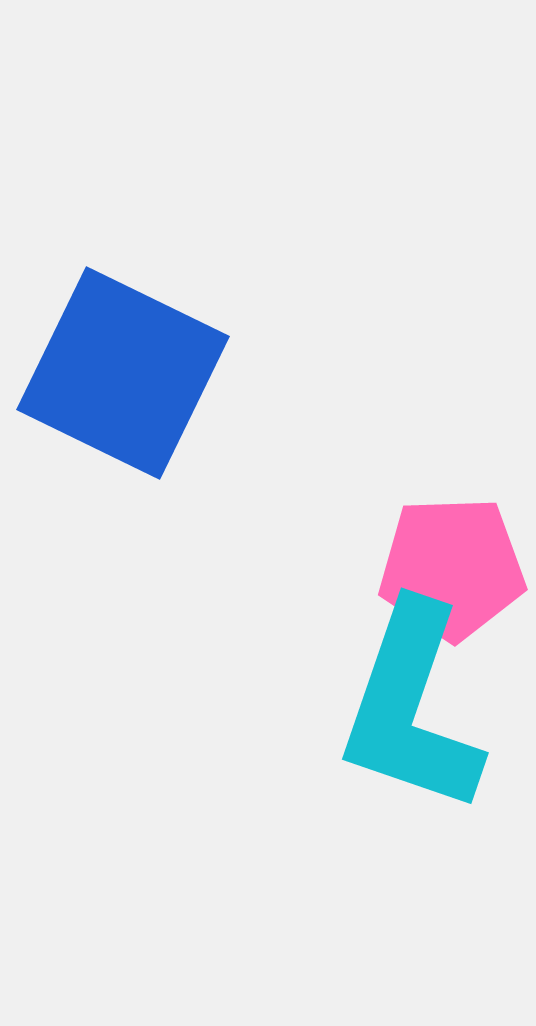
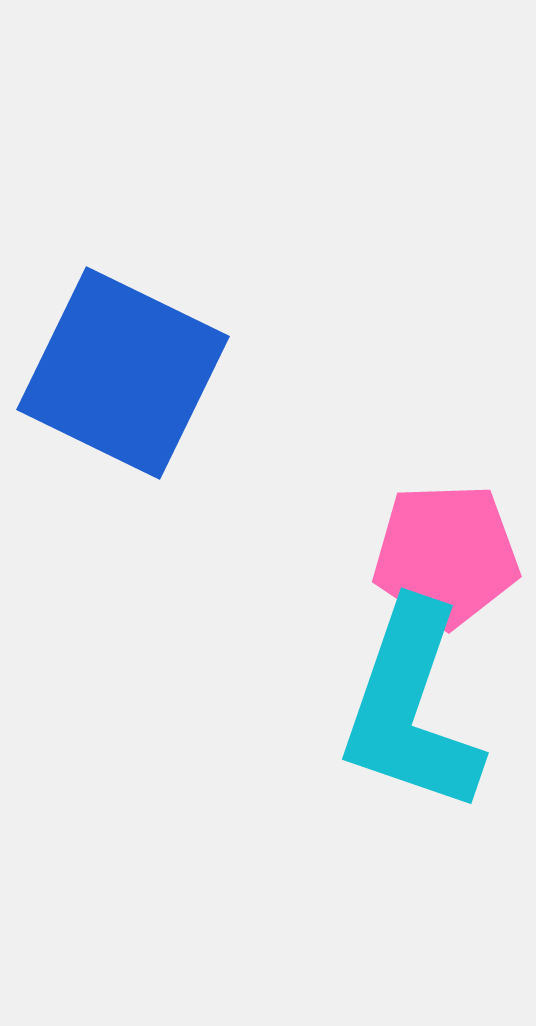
pink pentagon: moved 6 px left, 13 px up
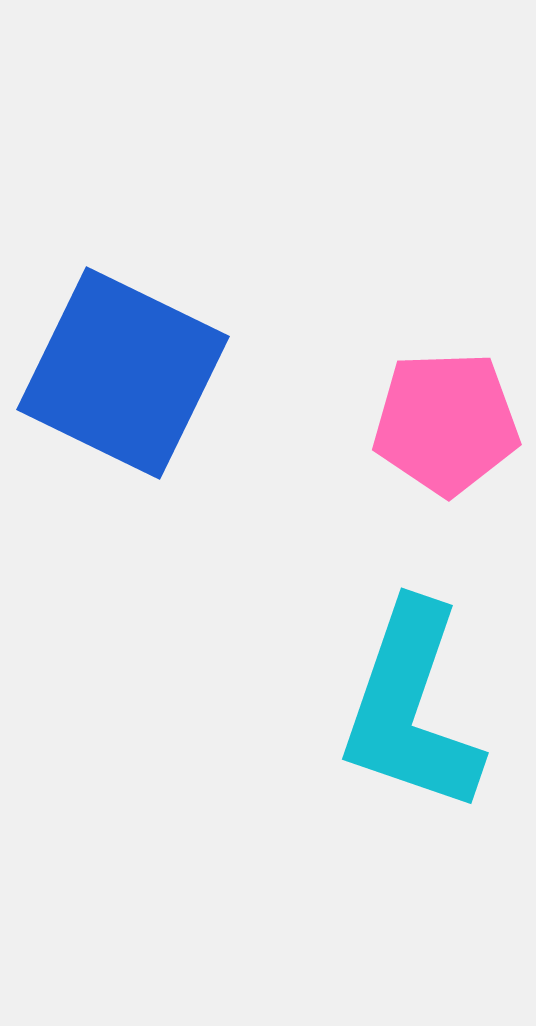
pink pentagon: moved 132 px up
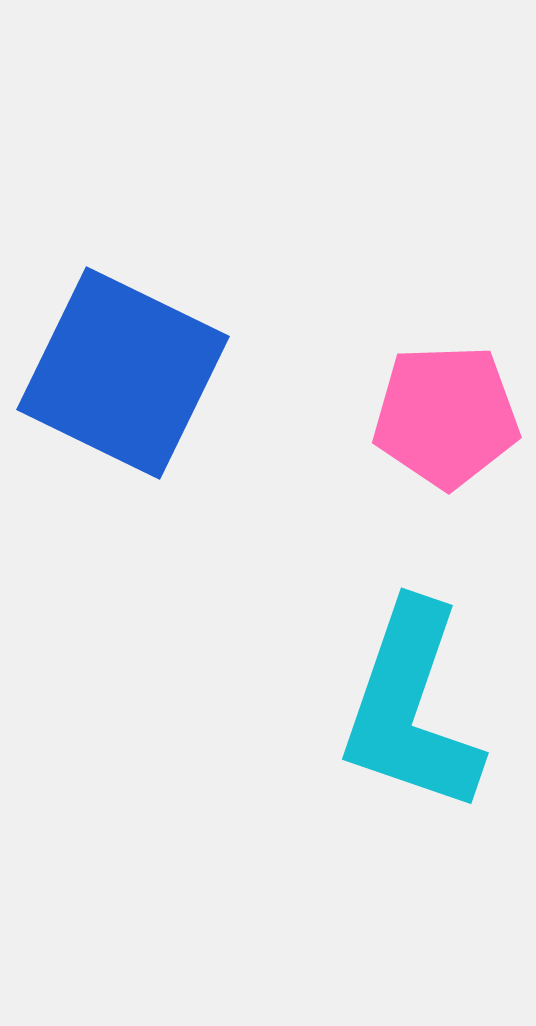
pink pentagon: moved 7 px up
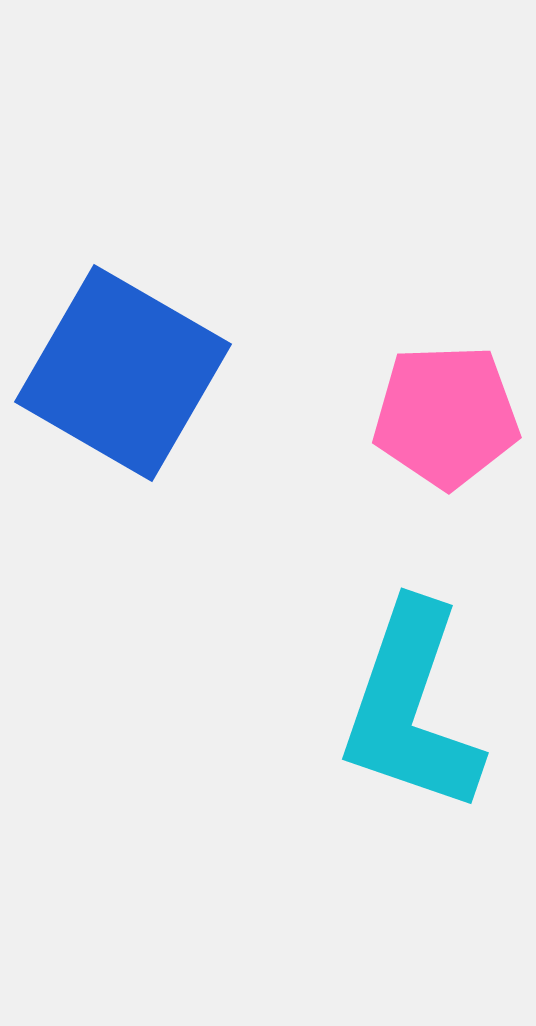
blue square: rotated 4 degrees clockwise
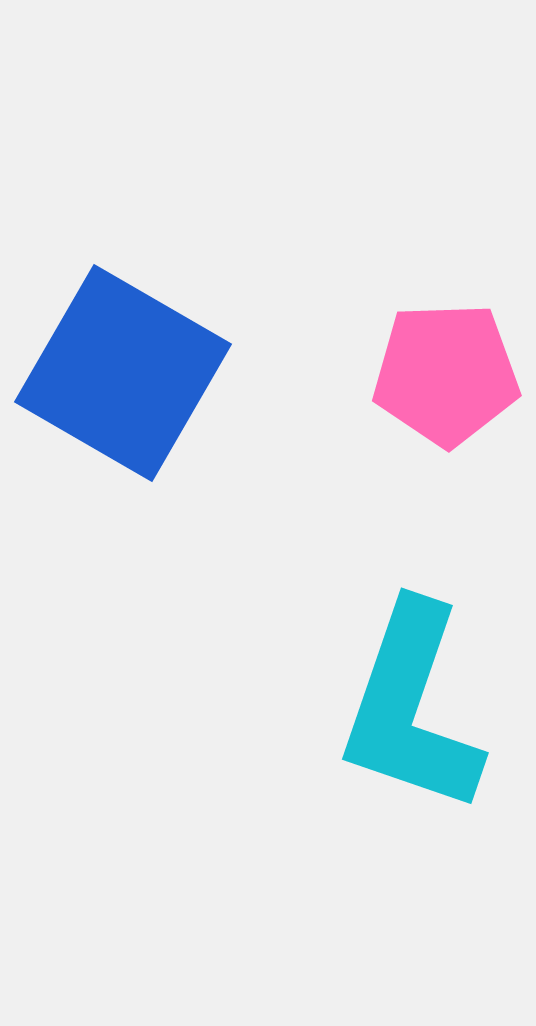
pink pentagon: moved 42 px up
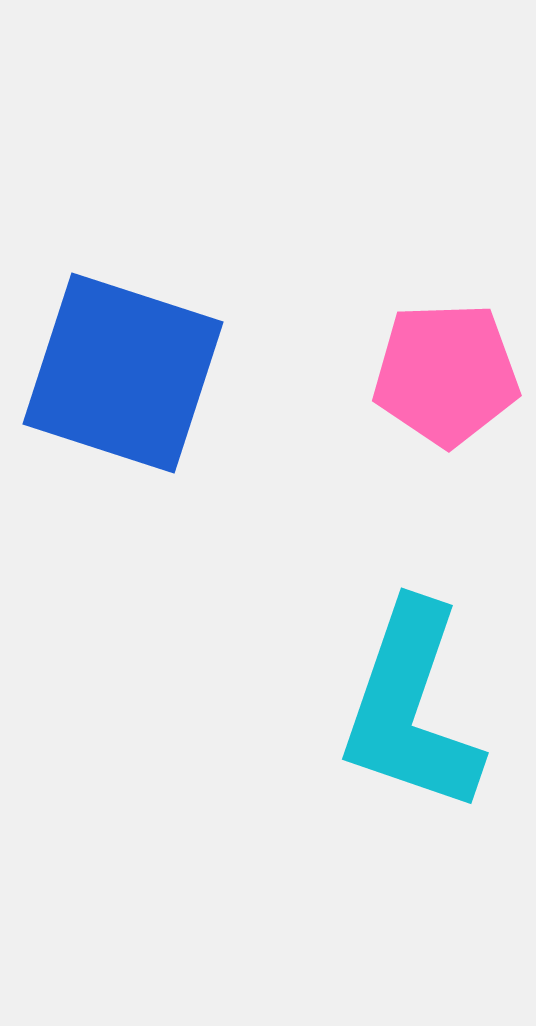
blue square: rotated 12 degrees counterclockwise
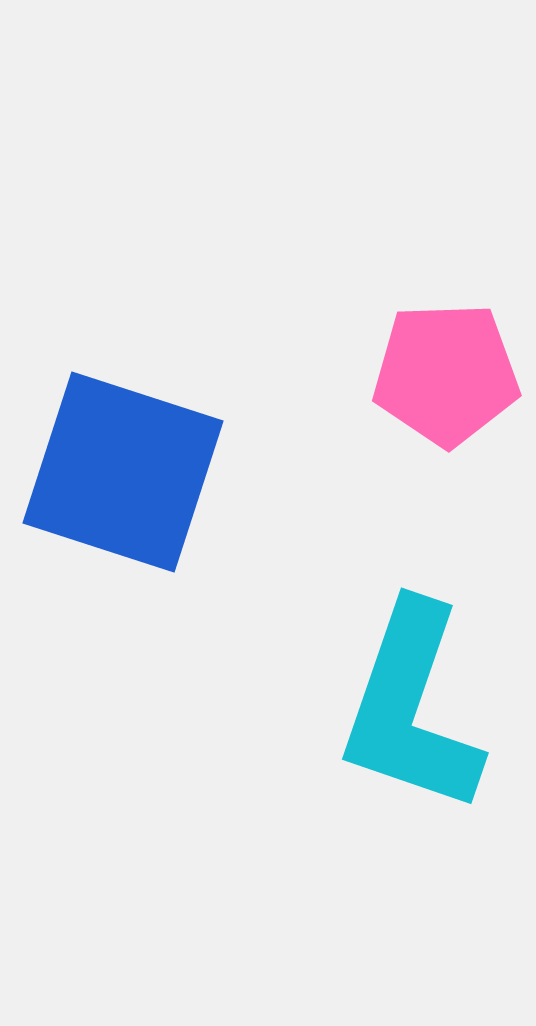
blue square: moved 99 px down
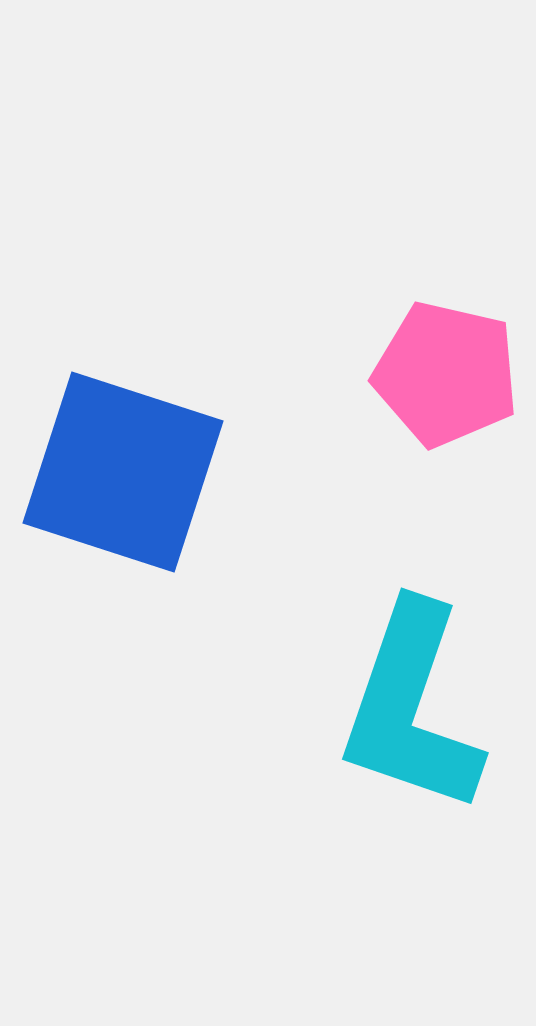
pink pentagon: rotated 15 degrees clockwise
